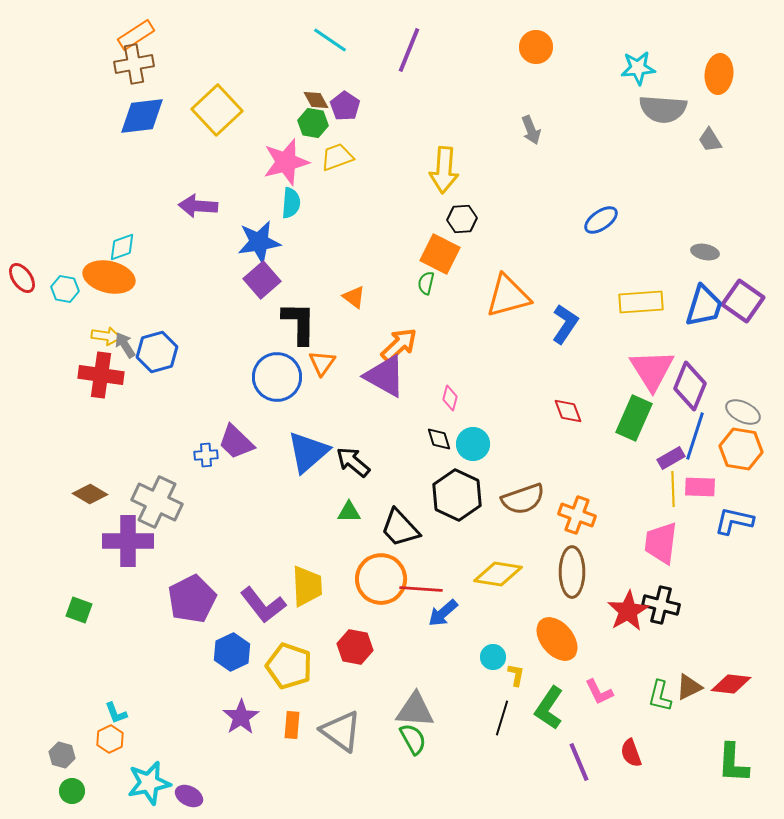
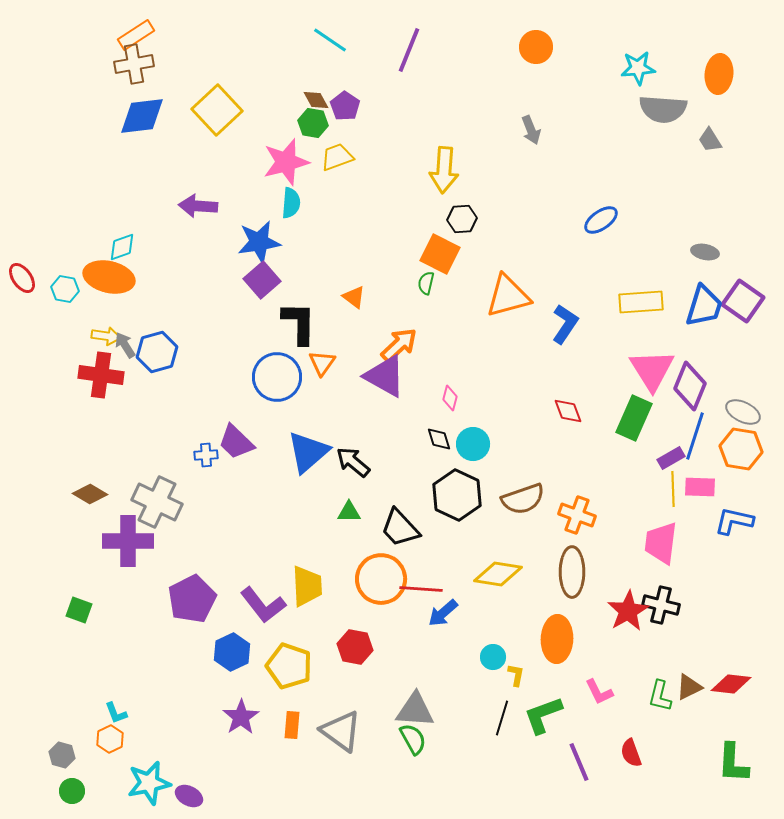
orange ellipse at (557, 639): rotated 42 degrees clockwise
green L-shape at (549, 708): moved 6 px left, 7 px down; rotated 36 degrees clockwise
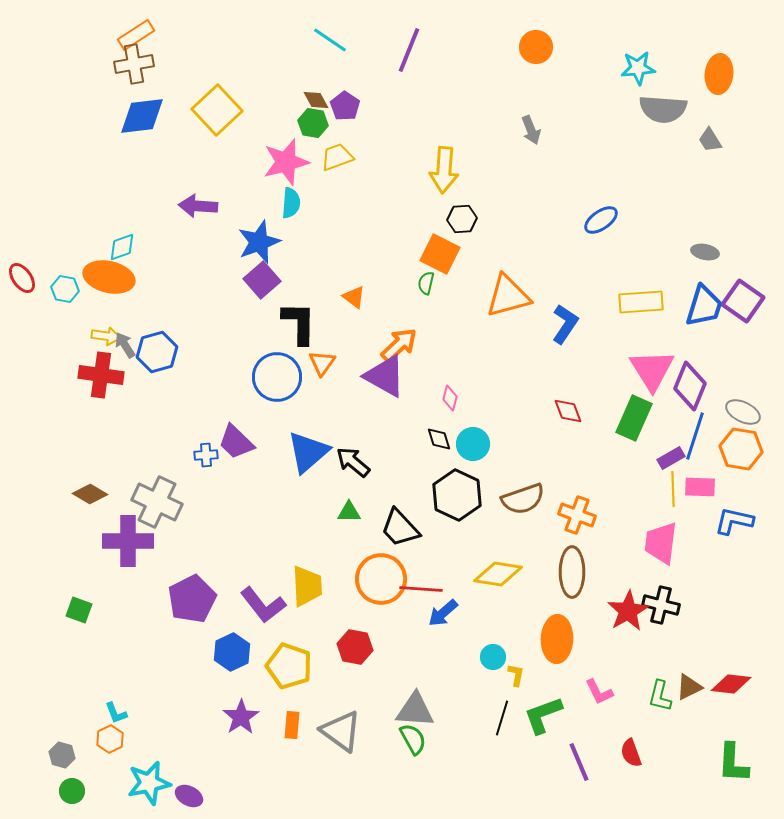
blue star at (259, 242): rotated 12 degrees counterclockwise
